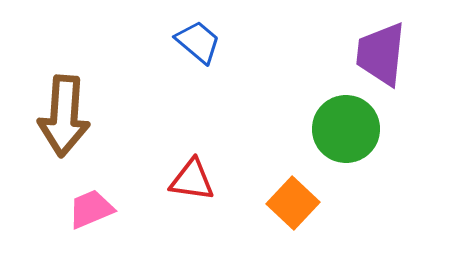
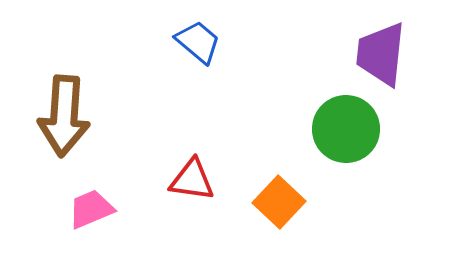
orange square: moved 14 px left, 1 px up
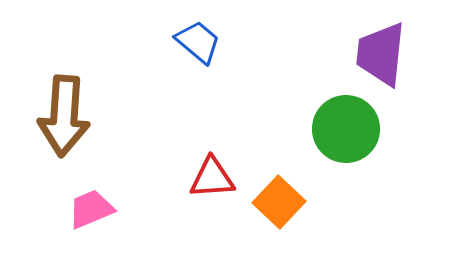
red triangle: moved 20 px right, 2 px up; rotated 12 degrees counterclockwise
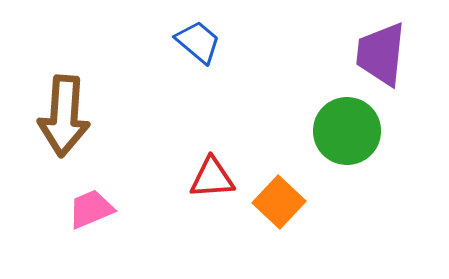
green circle: moved 1 px right, 2 px down
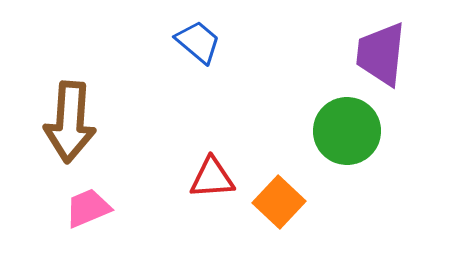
brown arrow: moved 6 px right, 6 px down
pink trapezoid: moved 3 px left, 1 px up
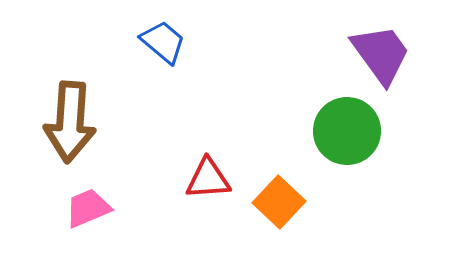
blue trapezoid: moved 35 px left
purple trapezoid: rotated 138 degrees clockwise
red triangle: moved 4 px left, 1 px down
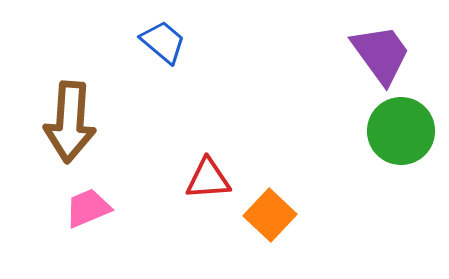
green circle: moved 54 px right
orange square: moved 9 px left, 13 px down
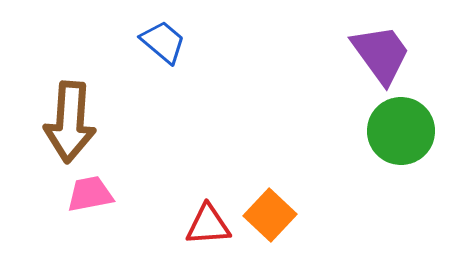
red triangle: moved 46 px down
pink trapezoid: moved 2 px right, 14 px up; rotated 12 degrees clockwise
